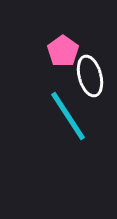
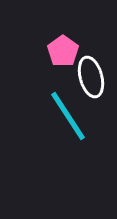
white ellipse: moved 1 px right, 1 px down
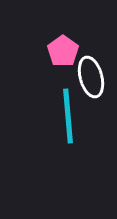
cyan line: rotated 28 degrees clockwise
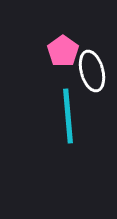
white ellipse: moved 1 px right, 6 px up
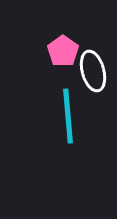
white ellipse: moved 1 px right
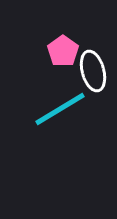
cyan line: moved 8 px left, 7 px up; rotated 64 degrees clockwise
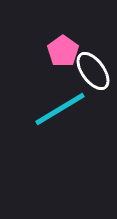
white ellipse: rotated 21 degrees counterclockwise
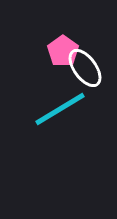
white ellipse: moved 8 px left, 3 px up
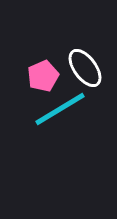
pink pentagon: moved 20 px left, 25 px down; rotated 12 degrees clockwise
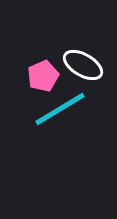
white ellipse: moved 2 px left, 3 px up; rotated 24 degrees counterclockwise
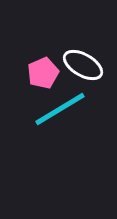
pink pentagon: moved 3 px up
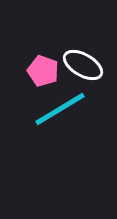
pink pentagon: moved 2 px up; rotated 28 degrees counterclockwise
